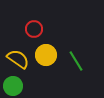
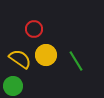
yellow semicircle: moved 2 px right
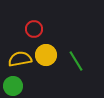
yellow semicircle: rotated 45 degrees counterclockwise
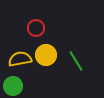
red circle: moved 2 px right, 1 px up
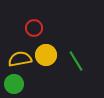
red circle: moved 2 px left
green circle: moved 1 px right, 2 px up
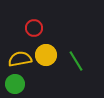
green circle: moved 1 px right
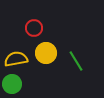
yellow circle: moved 2 px up
yellow semicircle: moved 4 px left
green circle: moved 3 px left
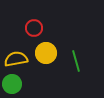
green line: rotated 15 degrees clockwise
